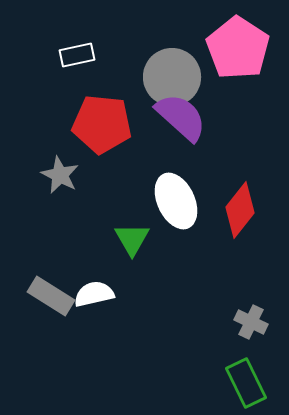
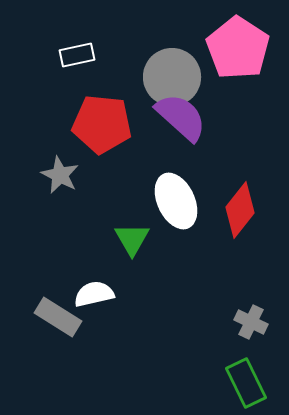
gray rectangle: moved 7 px right, 21 px down
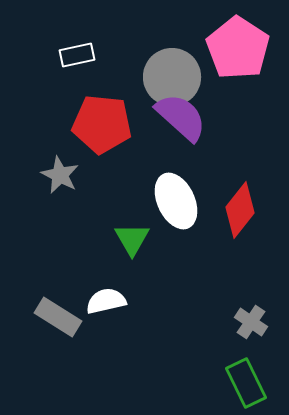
white semicircle: moved 12 px right, 7 px down
gray cross: rotated 8 degrees clockwise
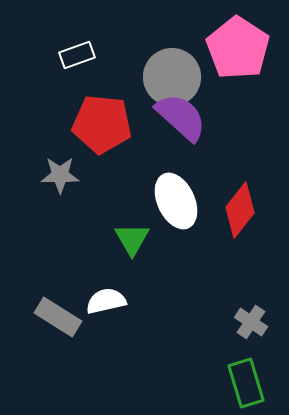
white rectangle: rotated 8 degrees counterclockwise
gray star: rotated 27 degrees counterclockwise
green rectangle: rotated 9 degrees clockwise
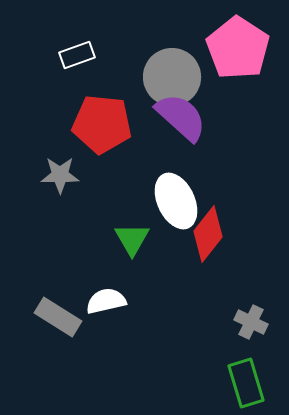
red diamond: moved 32 px left, 24 px down
gray cross: rotated 8 degrees counterclockwise
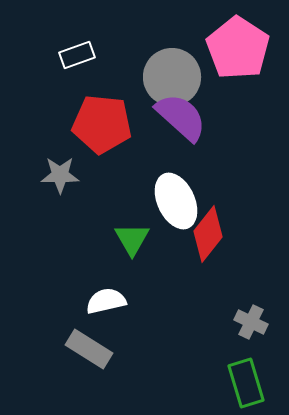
gray rectangle: moved 31 px right, 32 px down
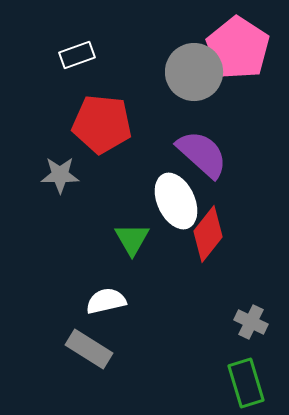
gray circle: moved 22 px right, 5 px up
purple semicircle: moved 21 px right, 37 px down
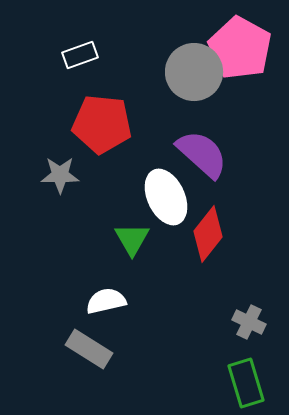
pink pentagon: moved 2 px right; rotated 4 degrees counterclockwise
white rectangle: moved 3 px right
white ellipse: moved 10 px left, 4 px up
gray cross: moved 2 px left
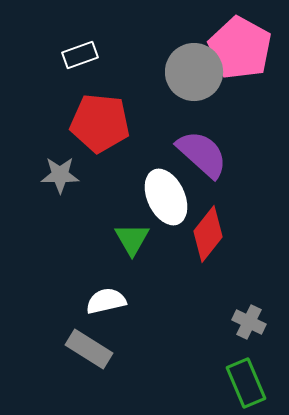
red pentagon: moved 2 px left, 1 px up
green rectangle: rotated 6 degrees counterclockwise
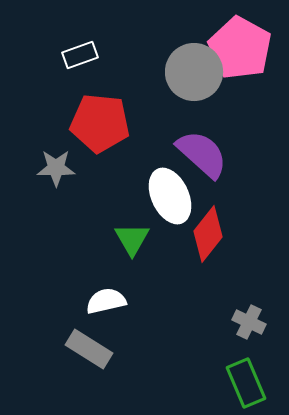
gray star: moved 4 px left, 7 px up
white ellipse: moved 4 px right, 1 px up
